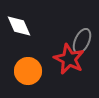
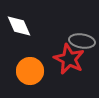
gray ellipse: rotated 75 degrees clockwise
orange circle: moved 2 px right
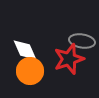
white diamond: moved 6 px right, 24 px down
red star: rotated 28 degrees clockwise
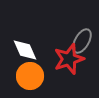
gray ellipse: rotated 70 degrees counterclockwise
orange circle: moved 5 px down
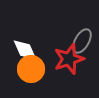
orange circle: moved 1 px right, 7 px up
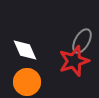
red star: moved 5 px right, 2 px down
orange circle: moved 4 px left, 13 px down
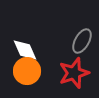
red star: moved 12 px down
orange circle: moved 11 px up
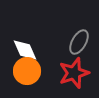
gray ellipse: moved 3 px left, 1 px down
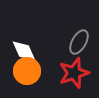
white diamond: moved 1 px left, 1 px down
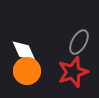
red star: moved 1 px left, 1 px up
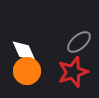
gray ellipse: rotated 20 degrees clockwise
